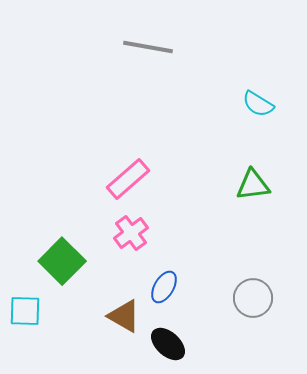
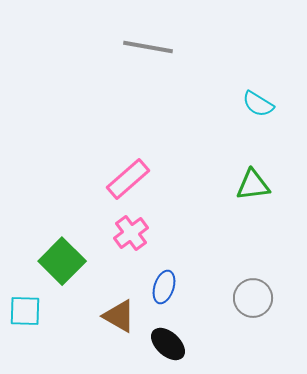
blue ellipse: rotated 12 degrees counterclockwise
brown triangle: moved 5 px left
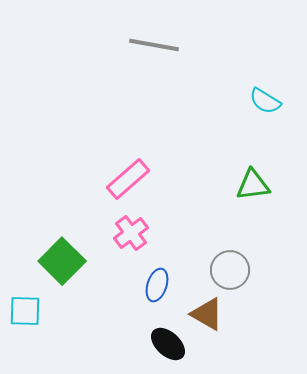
gray line: moved 6 px right, 2 px up
cyan semicircle: moved 7 px right, 3 px up
blue ellipse: moved 7 px left, 2 px up
gray circle: moved 23 px left, 28 px up
brown triangle: moved 88 px right, 2 px up
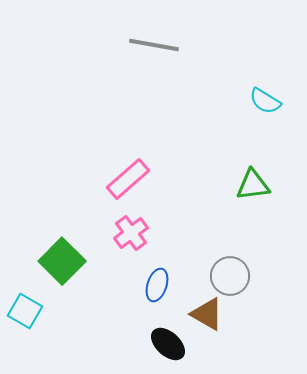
gray circle: moved 6 px down
cyan square: rotated 28 degrees clockwise
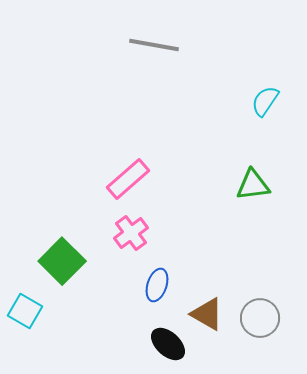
cyan semicircle: rotated 92 degrees clockwise
gray circle: moved 30 px right, 42 px down
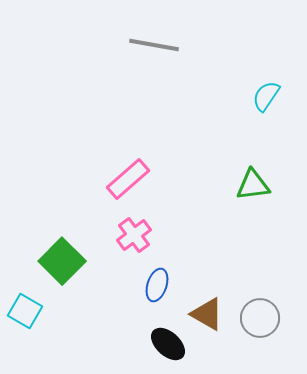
cyan semicircle: moved 1 px right, 5 px up
pink cross: moved 3 px right, 2 px down
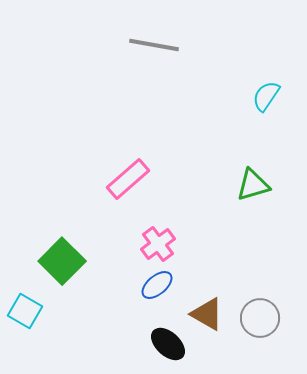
green triangle: rotated 9 degrees counterclockwise
pink cross: moved 24 px right, 9 px down
blue ellipse: rotated 32 degrees clockwise
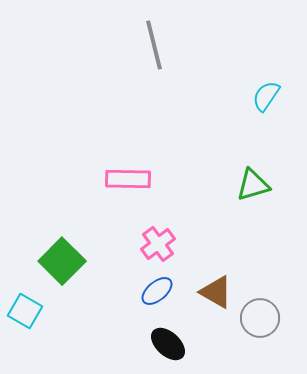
gray line: rotated 66 degrees clockwise
pink rectangle: rotated 42 degrees clockwise
blue ellipse: moved 6 px down
brown triangle: moved 9 px right, 22 px up
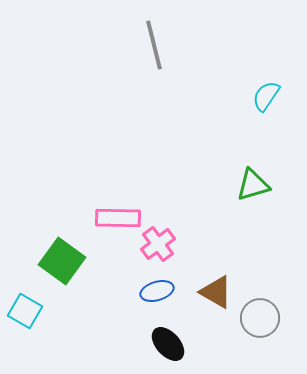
pink rectangle: moved 10 px left, 39 px down
green square: rotated 9 degrees counterclockwise
blue ellipse: rotated 24 degrees clockwise
black ellipse: rotated 6 degrees clockwise
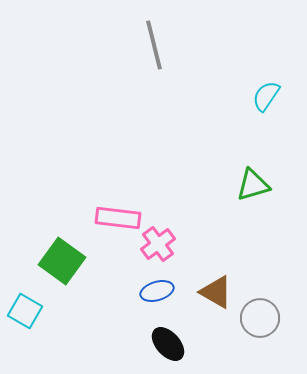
pink rectangle: rotated 6 degrees clockwise
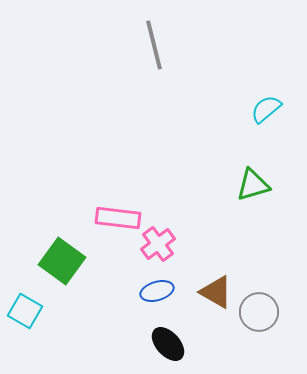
cyan semicircle: moved 13 px down; rotated 16 degrees clockwise
gray circle: moved 1 px left, 6 px up
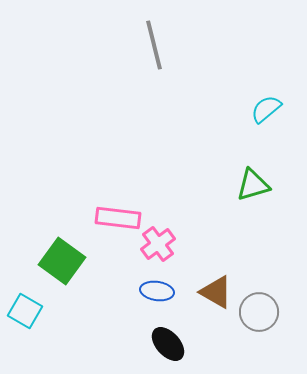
blue ellipse: rotated 24 degrees clockwise
